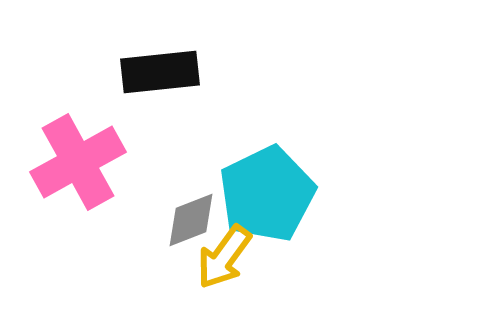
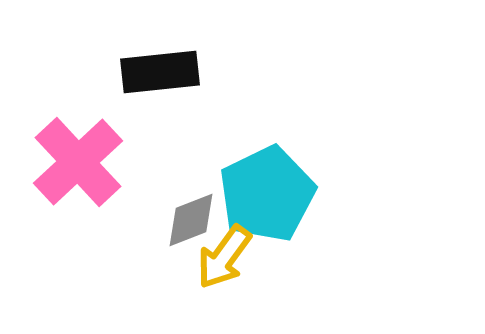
pink cross: rotated 14 degrees counterclockwise
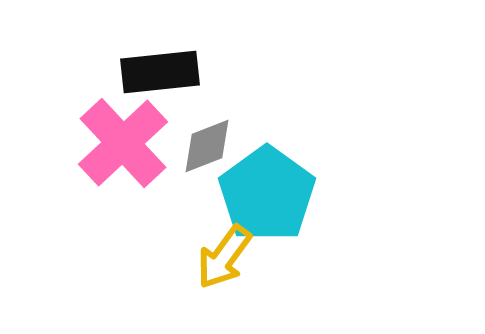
pink cross: moved 45 px right, 19 px up
cyan pentagon: rotated 10 degrees counterclockwise
gray diamond: moved 16 px right, 74 px up
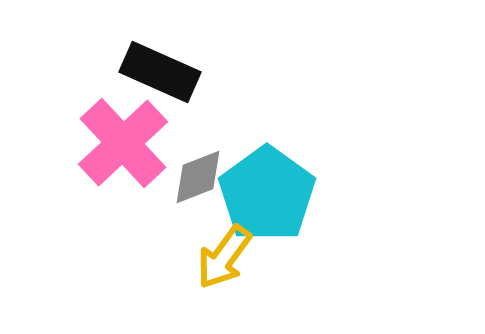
black rectangle: rotated 30 degrees clockwise
gray diamond: moved 9 px left, 31 px down
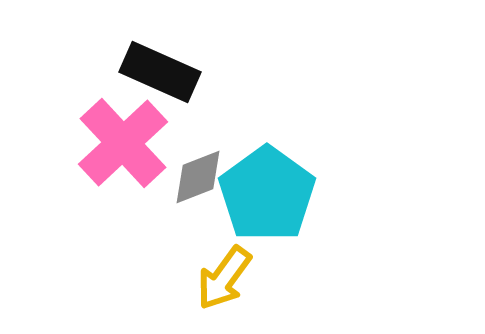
yellow arrow: moved 21 px down
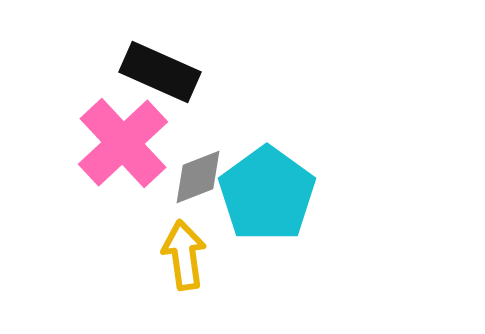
yellow arrow: moved 40 px left, 23 px up; rotated 136 degrees clockwise
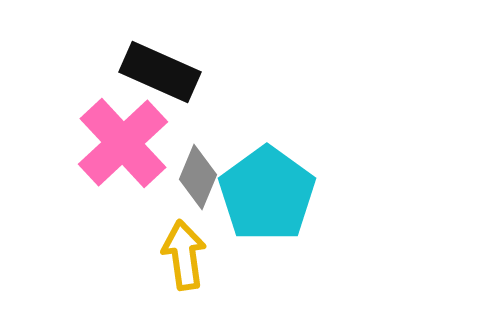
gray diamond: rotated 46 degrees counterclockwise
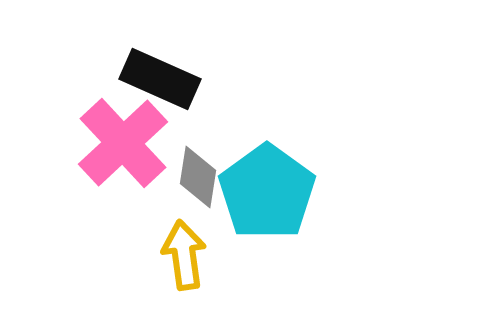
black rectangle: moved 7 px down
gray diamond: rotated 14 degrees counterclockwise
cyan pentagon: moved 2 px up
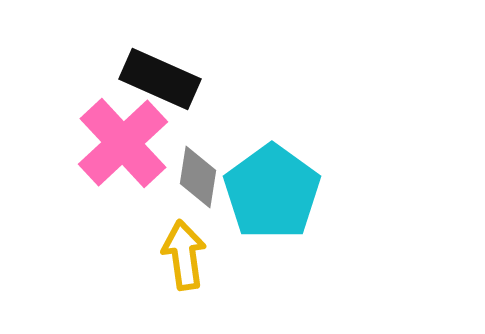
cyan pentagon: moved 5 px right
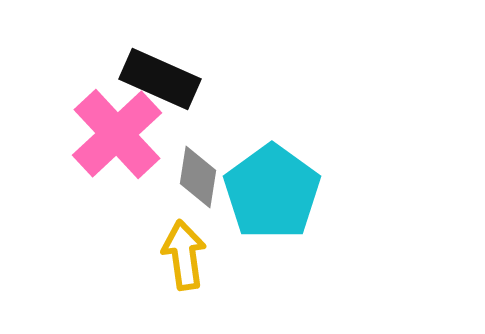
pink cross: moved 6 px left, 9 px up
